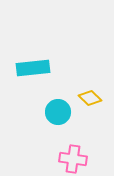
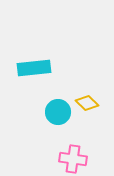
cyan rectangle: moved 1 px right
yellow diamond: moved 3 px left, 5 px down
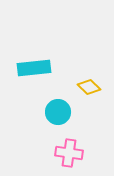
yellow diamond: moved 2 px right, 16 px up
pink cross: moved 4 px left, 6 px up
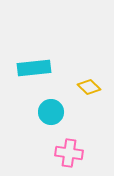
cyan circle: moved 7 px left
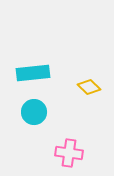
cyan rectangle: moved 1 px left, 5 px down
cyan circle: moved 17 px left
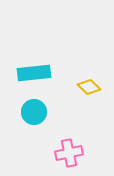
cyan rectangle: moved 1 px right
pink cross: rotated 20 degrees counterclockwise
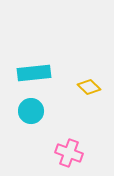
cyan circle: moved 3 px left, 1 px up
pink cross: rotated 32 degrees clockwise
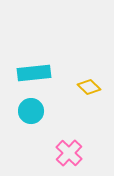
pink cross: rotated 24 degrees clockwise
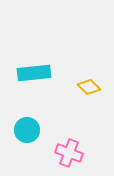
cyan circle: moved 4 px left, 19 px down
pink cross: rotated 24 degrees counterclockwise
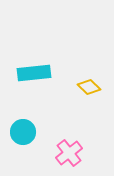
cyan circle: moved 4 px left, 2 px down
pink cross: rotated 32 degrees clockwise
